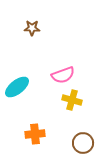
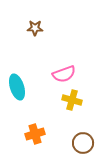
brown star: moved 3 px right
pink semicircle: moved 1 px right, 1 px up
cyan ellipse: rotated 70 degrees counterclockwise
orange cross: rotated 12 degrees counterclockwise
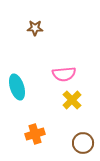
pink semicircle: rotated 15 degrees clockwise
yellow cross: rotated 30 degrees clockwise
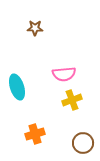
yellow cross: rotated 24 degrees clockwise
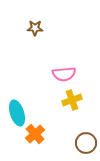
cyan ellipse: moved 26 px down
orange cross: rotated 24 degrees counterclockwise
brown circle: moved 3 px right
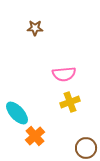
yellow cross: moved 2 px left, 2 px down
cyan ellipse: rotated 25 degrees counterclockwise
orange cross: moved 2 px down
brown circle: moved 5 px down
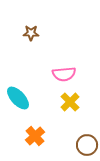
brown star: moved 4 px left, 5 px down
yellow cross: rotated 24 degrees counterclockwise
cyan ellipse: moved 1 px right, 15 px up
brown circle: moved 1 px right, 3 px up
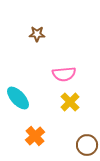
brown star: moved 6 px right, 1 px down
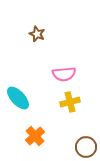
brown star: rotated 21 degrees clockwise
yellow cross: rotated 30 degrees clockwise
brown circle: moved 1 px left, 2 px down
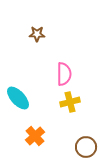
brown star: rotated 21 degrees counterclockwise
pink semicircle: rotated 85 degrees counterclockwise
